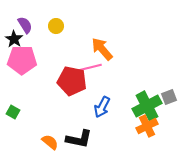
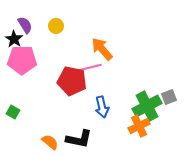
blue arrow: rotated 40 degrees counterclockwise
orange cross: moved 8 px left
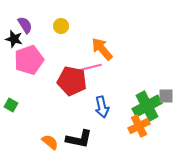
yellow circle: moved 5 px right
black star: rotated 18 degrees counterclockwise
pink pentagon: moved 7 px right; rotated 20 degrees counterclockwise
gray square: moved 3 px left, 1 px up; rotated 21 degrees clockwise
green square: moved 2 px left, 7 px up
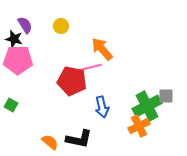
pink pentagon: moved 11 px left; rotated 20 degrees clockwise
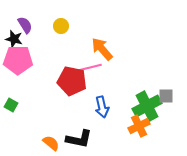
orange semicircle: moved 1 px right, 1 px down
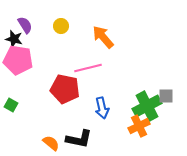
orange arrow: moved 1 px right, 12 px up
pink pentagon: rotated 8 degrees clockwise
red pentagon: moved 7 px left, 8 px down
blue arrow: moved 1 px down
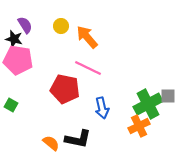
orange arrow: moved 16 px left
pink line: rotated 40 degrees clockwise
gray square: moved 2 px right
green cross: moved 1 px right, 2 px up
black L-shape: moved 1 px left
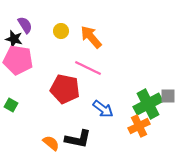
yellow circle: moved 5 px down
orange arrow: moved 4 px right
blue arrow: moved 1 px right, 1 px down; rotated 40 degrees counterclockwise
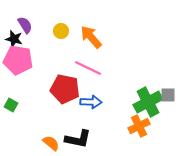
gray square: moved 1 px up
green cross: moved 2 px up
blue arrow: moved 12 px left, 7 px up; rotated 35 degrees counterclockwise
